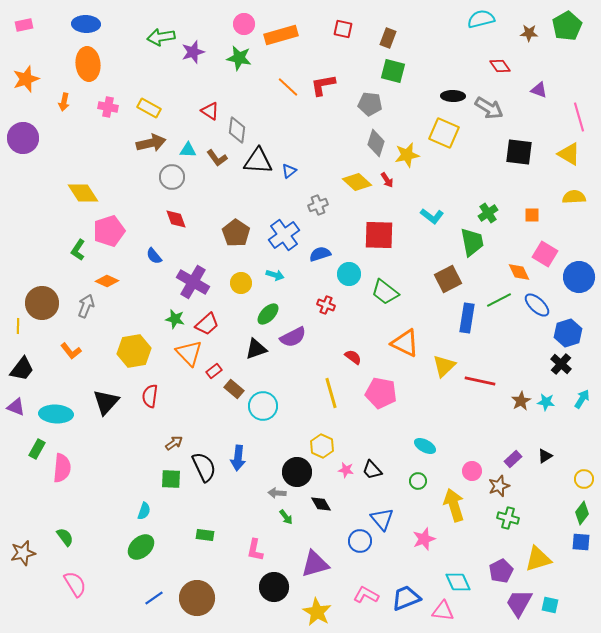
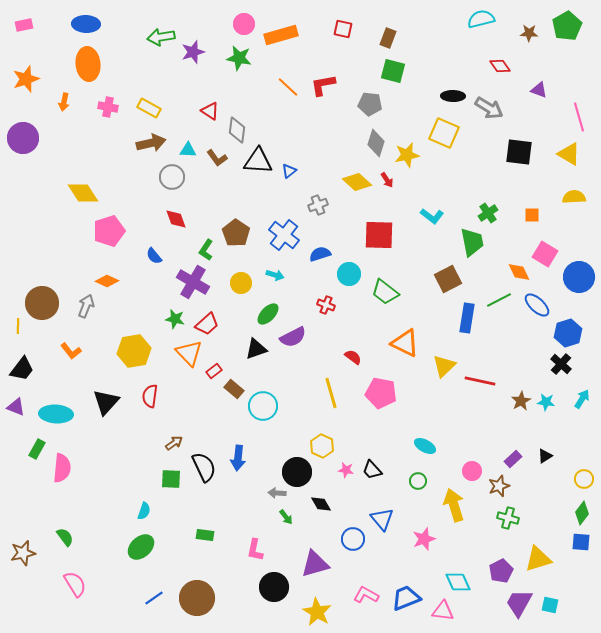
blue cross at (284, 235): rotated 16 degrees counterclockwise
green L-shape at (78, 250): moved 128 px right
blue circle at (360, 541): moved 7 px left, 2 px up
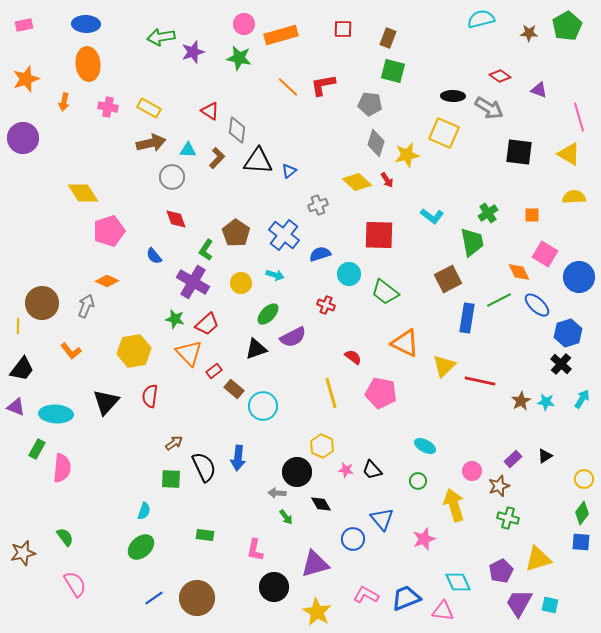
red square at (343, 29): rotated 12 degrees counterclockwise
red diamond at (500, 66): moved 10 px down; rotated 20 degrees counterclockwise
brown L-shape at (217, 158): rotated 100 degrees counterclockwise
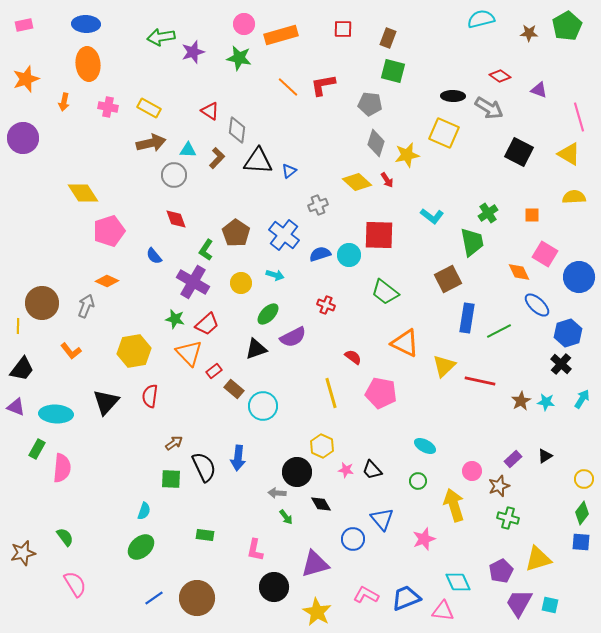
black square at (519, 152): rotated 20 degrees clockwise
gray circle at (172, 177): moved 2 px right, 2 px up
cyan circle at (349, 274): moved 19 px up
green line at (499, 300): moved 31 px down
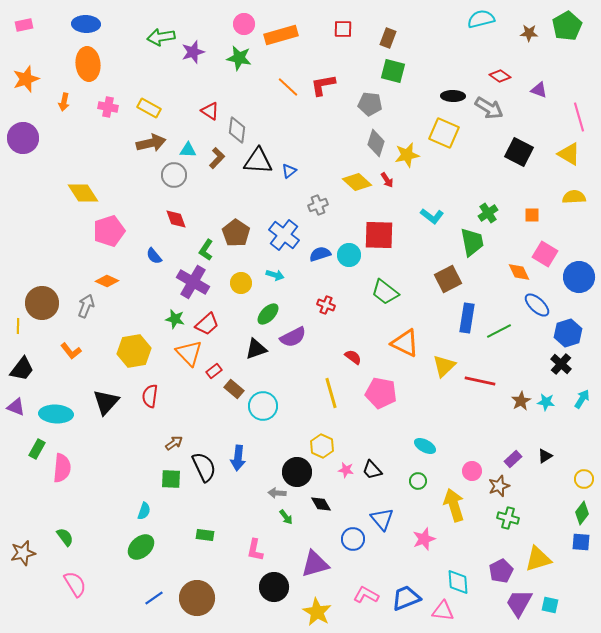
cyan diamond at (458, 582): rotated 20 degrees clockwise
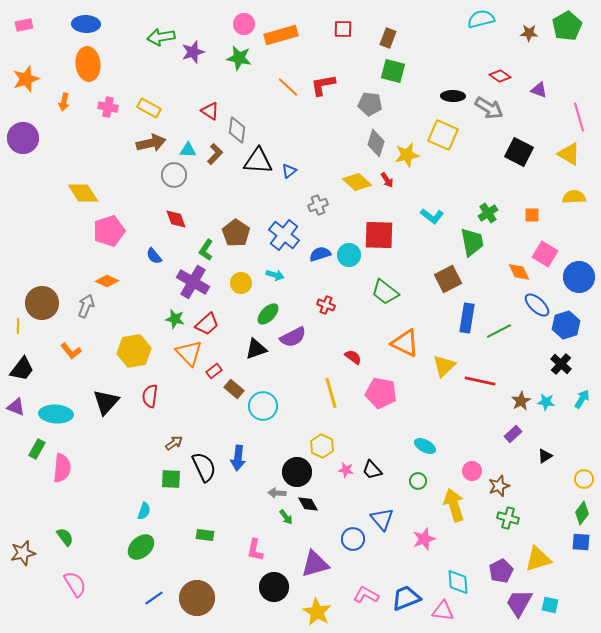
yellow square at (444, 133): moved 1 px left, 2 px down
brown L-shape at (217, 158): moved 2 px left, 4 px up
blue hexagon at (568, 333): moved 2 px left, 8 px up
purple rectangle at (513, 459): moved 25 px up
black diamond at (321, 504): moved 13 px left
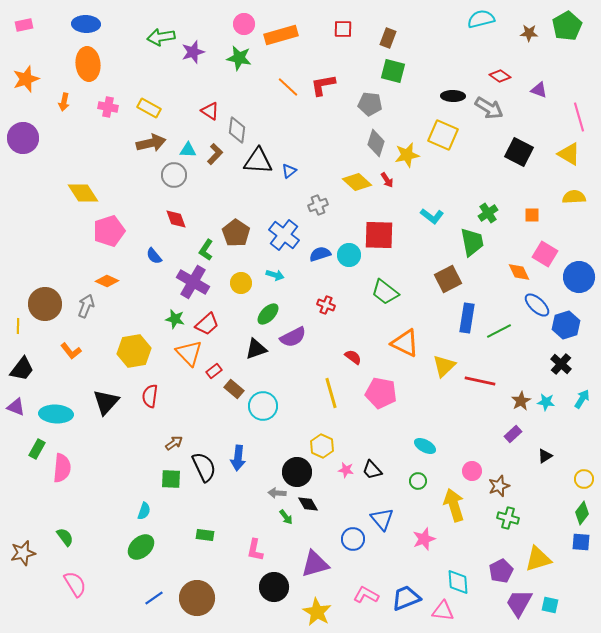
brown circle at (42, 303): moved 3 px right, 1 px down
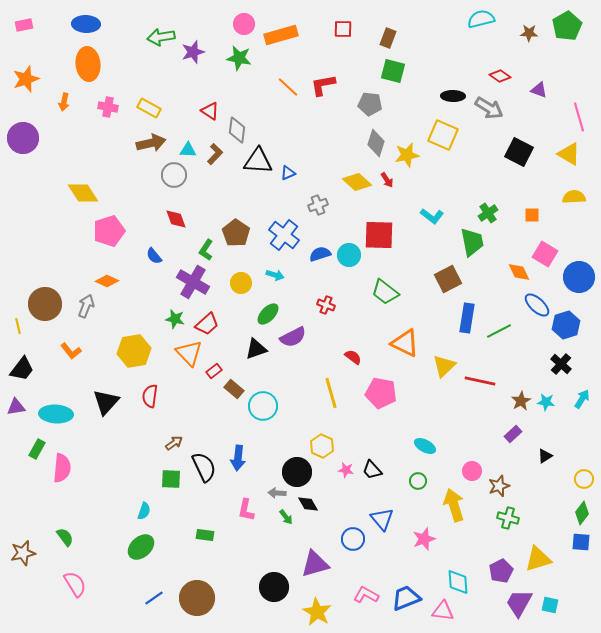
blue triangle at (289, 171): moved 1 px left, 2 px down; rotated 14 degrees clockwise
yellow line at (18, 326): rotated 14 degrees counterclockwise
purple triangle at (16, 407): rotated 30 degrees counterclockwise
pink L-shape at (255, 550): moved 9 px left, 40 px up
